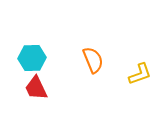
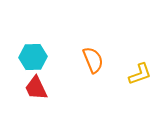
cyan hexagon: moved 1 px right, 1 px up
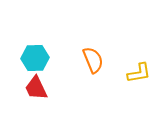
cyan hexagon: moved 2 px right, 1 px down
yellow L-shape: moved 1 px left, 1 px up; rotated 10 degrees clockwise
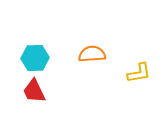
orange semicircle: moved 1 px left, 6 px up; rotated 72 degrees counterclockwise
red trapezoid: moved 2 px left, 3 px down
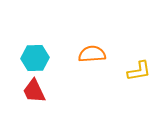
yellow L-shape: moved 2 px up
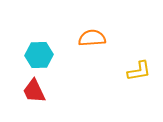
orange semicircle: moved 16 px up
cyan hexagon: moved 4 px right, 3 px up
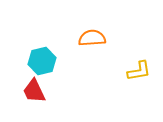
cyan hexagon: moved 3 px right, 6 px down; rotated 12 degrees counterclockwise
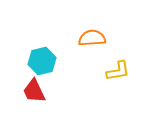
yellow L-shape: moved 21 px left
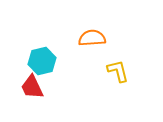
yellow L-shape: rotated 95 degrees counterclockwise
red trapezoid: moved 2 px left, 4 px up
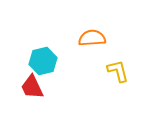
cyan hexagon: moved 1 px right
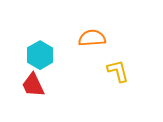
cyan hexagon: moved 3 px left, 6 px up; rotated 16 degrees counterclockwise
red trapezoid: moved 1 px right, 2 px up
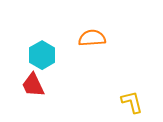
cyan hexagon: moved 2 px right
yellow L-shape: moved 14 px right, 31 px down
